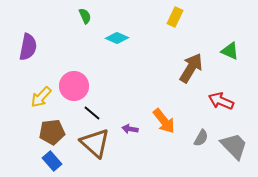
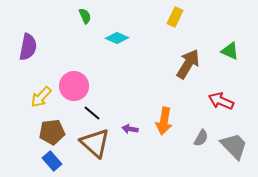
brown arrow: moved 3 px left, 4 px up
orange arrow: rotated 48 degrees clockwise
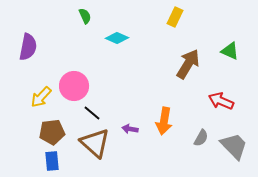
blue rectangle: rotated 36 degrees clockwise
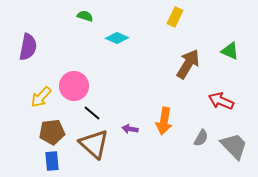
green semicircle: rotated 49 degrees counterclockwise
brown triangle: moved 1 px left, 1 px down
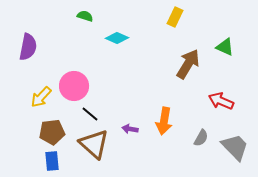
green triangle: moved 5 px left, 4 px up
black line: moved 2 px left, 1 px down
gray trapezoid: moved 1 px right, 1 px down
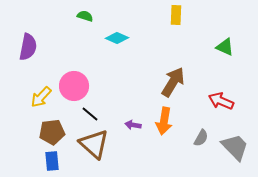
yellow rectangle: moved 1 px right, 2 px up; rotated 24 degrees counterclockwise
brown arrow: moved 15 px left, 18 px down
purple arrow: moved 3 px right, 4 px up
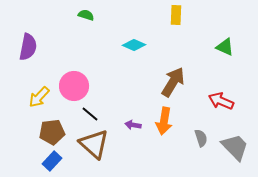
green semicircle: moved 1 px right, 1 px up
cyan diamond: moved 17 px right, 7 px down
yellow arrow: moved 2 px left
gray semicircle: rotated 48 degrees counterclockwise
blue rectangle: rotated 48 degrees clockwise
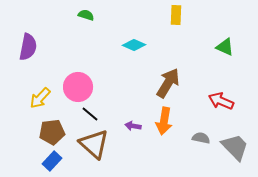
brown arrow: moved 5 px left, 1 px down
pink circle: moved 4 px right, 1 px down
yellow arrow: moved 1 px right, 1 px down
purple arrow: moved 1 px down
gray semicircle: rotated 60 degrees counterclockwise
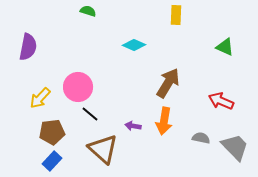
green semicircle: moved 2 px right, 4 px up
brown triangle: moved 9 px right, 5 px down
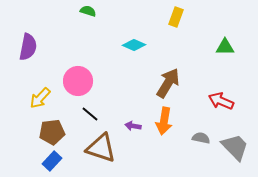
yellow rectangle: moved 2 px down; rotated 18 degrees clockwise
green triangle: rotated 24 degrees counterclockwise
pink circle: moved 6 px up
brown triangle: moved 2 px left, 1 px up; rotated 24 degrees counterclockwise
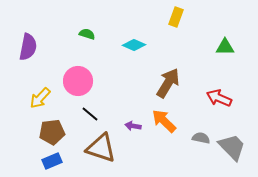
green semicircle: moved 1 px left, 23 px down
red arrow: moved 2 px left, 3 px up
orange arrow: rotated 124 degrees clockwise
gray trapezoid: moved 3 px left
blue rectangle: rotated 24 degrees clockwise
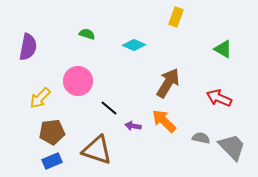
green triangle: moved 2 px left, 2 px down; rotated 30 degrees clockwise
black line: moved 19 px right, 6 px up
brown triangle: moved 4 px left, 2 px down
